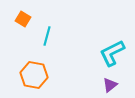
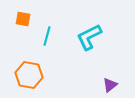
orange square: rotated 21 degrees counterclockwise
cyan L-shape: moved 23 px left, 16 px up
orange hexagon: moved 5 px left
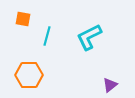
orange hexagon: rotated 12 degrees counterclockwise
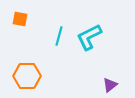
orange square: moved 3 px left
cyan line: moved 12 px right
orange hexagon: moved 2 px left, 1 px down
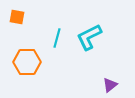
orange square: moved 3 px left, 2 px up
cyan line: moved 2 px left, 2 px down
orange hexagon: moved 14 px up
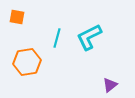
orange hexagon: rotated 8 degrees counterclockwise
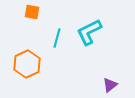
orange square: moved 15 px right, 5 px up
cyan L-shape: moved 5 px up
orange hexagon: moved 2 px down; rotated 16 degrees counterclockwise
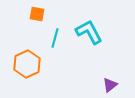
orange square: moved 5 px right, 2 px down
cyan L-shape: rotated 88 degrees clockwise
cyan line: moved 2 px left
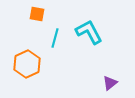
purple triangle: moved 2 px up
